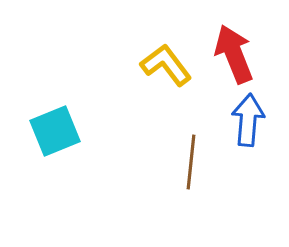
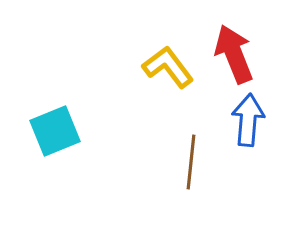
yellow L-shape: moved 2 px right, 2 px down
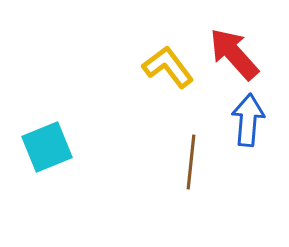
red arrow: rotated 20 degrees counterclockwise
cyan square: moved 8 px left, 16 px down
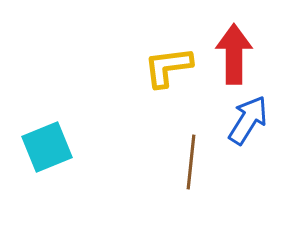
red arrow: rotated 42 degrees clockwise
yellow L-shape: rotated 60 degrees counterclockwise
blue arrow: rotated 27 degrees clockwise
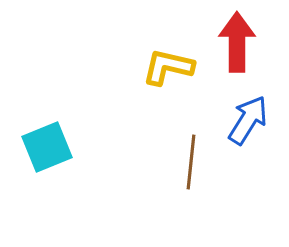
red arrow: moved 3 px right, 12 px up
yellow L-shape: rotated 20 degrees clockwise
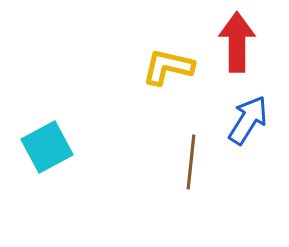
cyan square: rotated 6 degrees counterclockwise
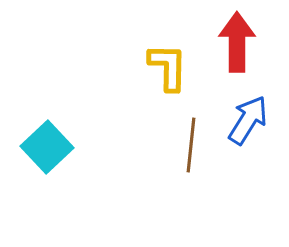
yellow L-shape: rotated 78 degrees clockwise
cyan square: rotated 15 degrees counterclockwise
brown line: moved 17 px up
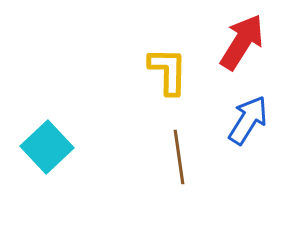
red arrow: moved 5 px right; rotated 32 degrees clockwise
yellow L-shape: moved 4 px down
brown line: moved 12 px left, 12 px down; rotated 14 degrees counterclockwise
